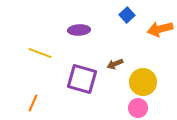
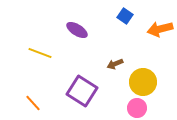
blue square: moved 2 px left, 1 px down; rotated 14 degrees counterclockwise
purple ellipse: moved 2 px left; rotated 35 degrees clockwise
purple square: moved 12 px down; rotated 16 degrees clockwise
orange line: rotated 66 degrees counterclockwise
pink circle: moved 1 px left
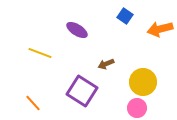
brown arrow: moved 9 px left
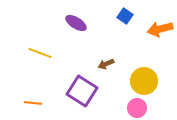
purple ellipse: moved 1 px left, 7 px up
yellow circle: moved 1 px right, 1 px up
orange line: rotated 42 degrees counterclockwise
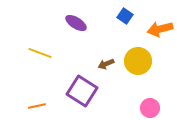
yellow circle: moved 6 px left, 20 px up
orange line: moved 4 px right, 3 px down; rotated 18 degrees counterclockwise
pink circle: moved 13 px right
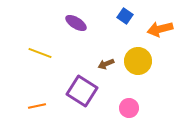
pink circle: moved 21 px left
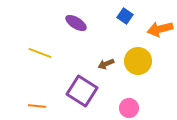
orange line: rotated 18 degrees clockwise
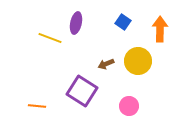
blue square: moved 2 px left, 6 px down
purple ellipse: rotated 70 degrees clockwise
orange arrow: rotated 105 degrees clockwise
yellow line: moved 10 px right, 15 px up
pink circle: moved 2 px up
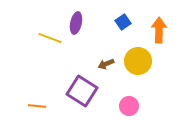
blue square: rotated 21 degrees clockwise
orange arrow: moved 1 px left, 1 px down
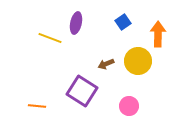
orange arrow: moved 1 px left, 4 px down
